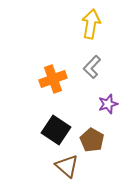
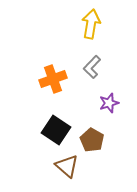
purple star: moved 1 px right, 1 px up
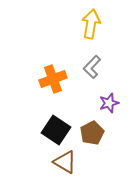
brown pentagon: moved 7 px up; rotated 15 degrees clockwise
brown triangle: moved 2 px left, 4 px up; rotated 10 degrees counterclockwise
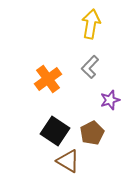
gray L-shape: moved 2 px left
orange cross: moved 5 px left; rotated 16 degrees counterclockwise
purple star: moved 1 px right, 3 px up
black square: moved 1 px left, 1 px down
brown triangle: moved 3 px right, 1 px up
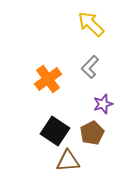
yellow arrow: rotated 56 degrees counterclockwise
purple star: moved 7 px left, 4 px down
brown triangle: rotated 35 degrees counterclockwise
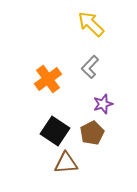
brown triangle: moved 2 px left, 2 px down
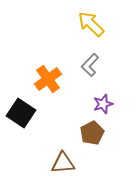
gray L-shape: moved 2 px up
black square: moved 34 px left, 18 px up
brown triangle: moved 3 px left
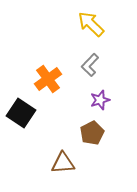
purple star: moved 3 px left, 4 px up
